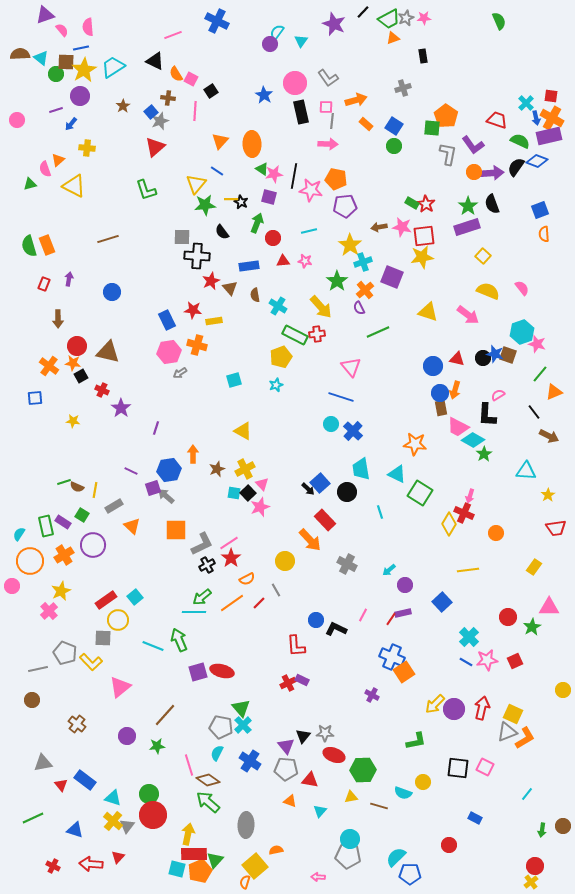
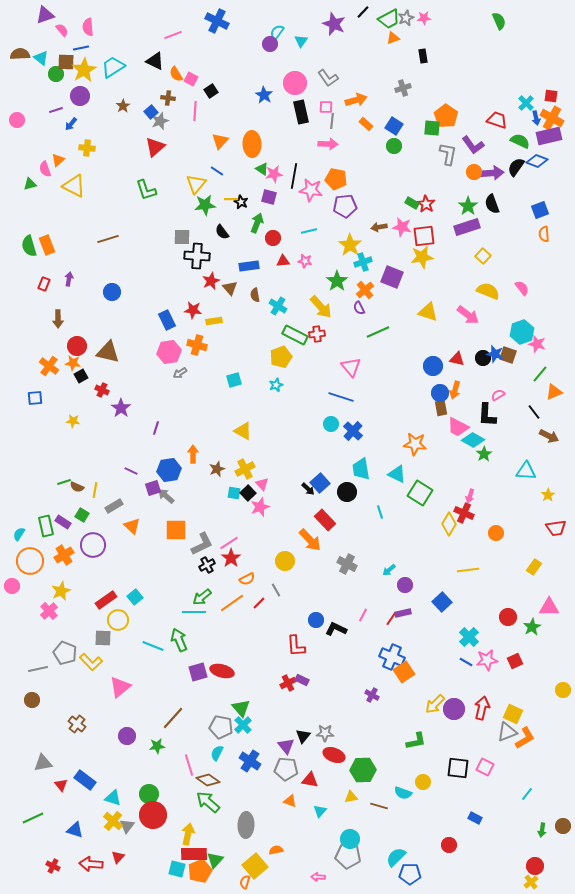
brown line at (165, 715): moved 8 px right, 3 px down
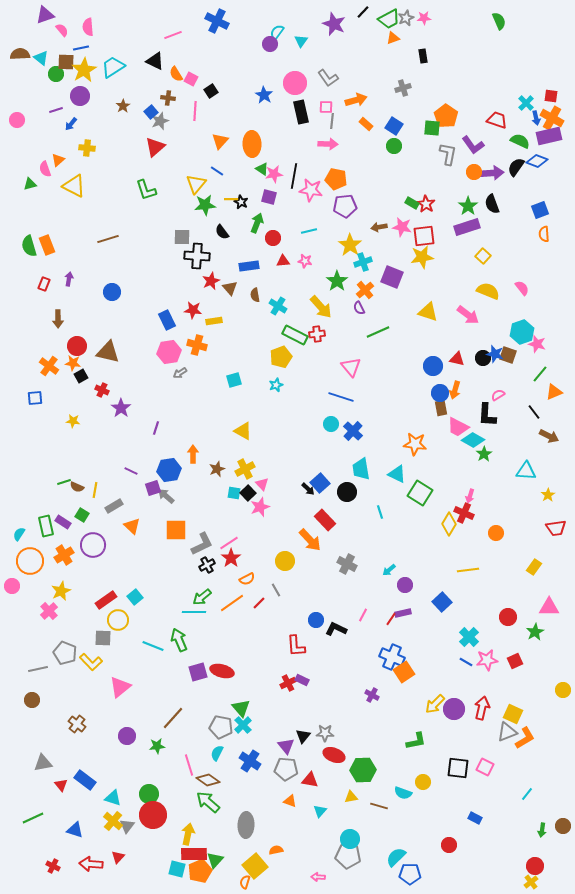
green star at (532, 627): moved 3 px right, 5 px down
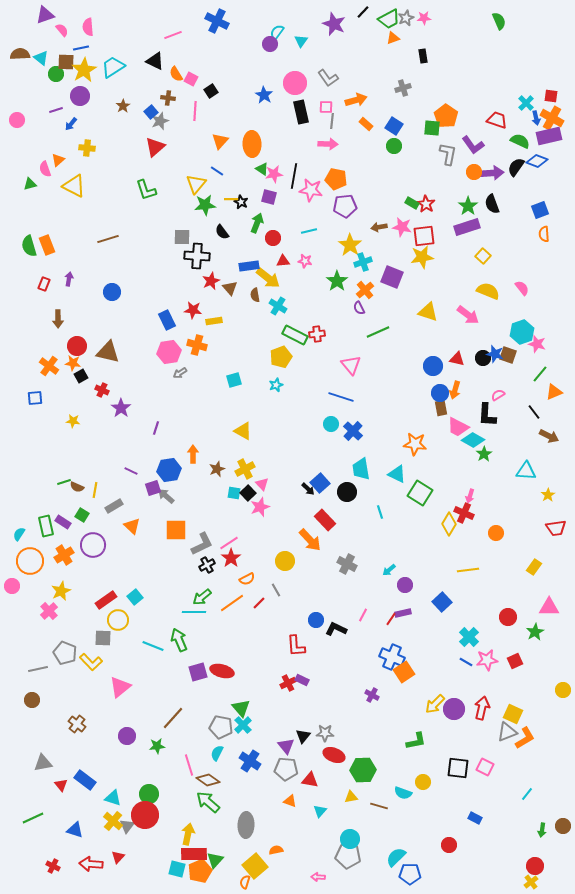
yellow arrow at (321, 307): moved 53 px left, 29 px up; rotated 10 degrees counterclockwise
pink triangle at (351, 367): moved 2 px up
red circle at (153, 815): moved 8 px left
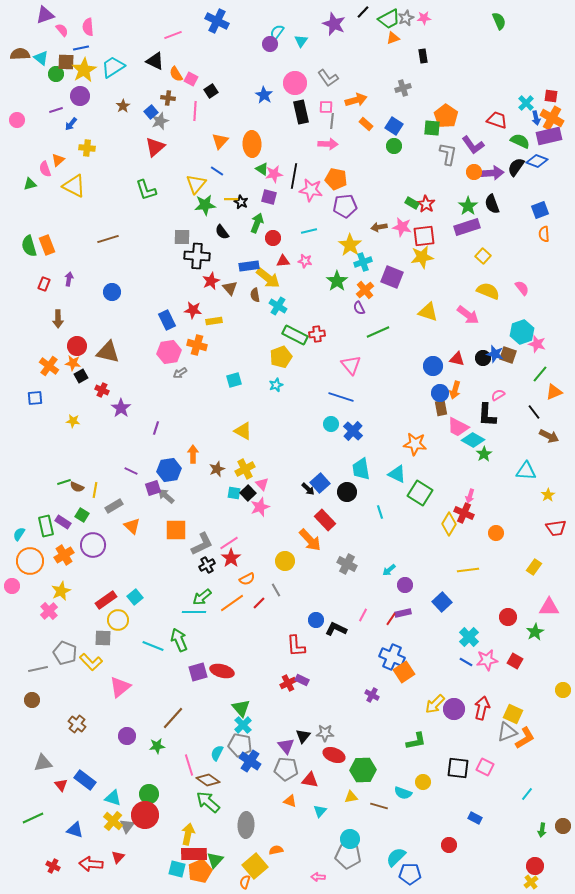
red square at (515, 661): rotated 35 degrees counterclockwise
gray pentagon at (221, 727): moved 19 px right, 18 px down
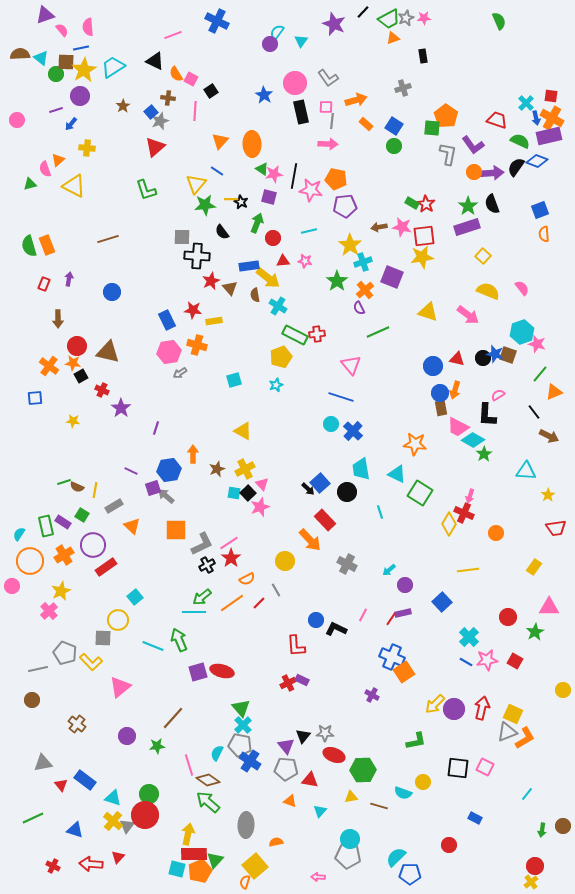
red rectangle at (106, 600): moved 33 px up
orange semicircle at (276, 850): moved 8 px up
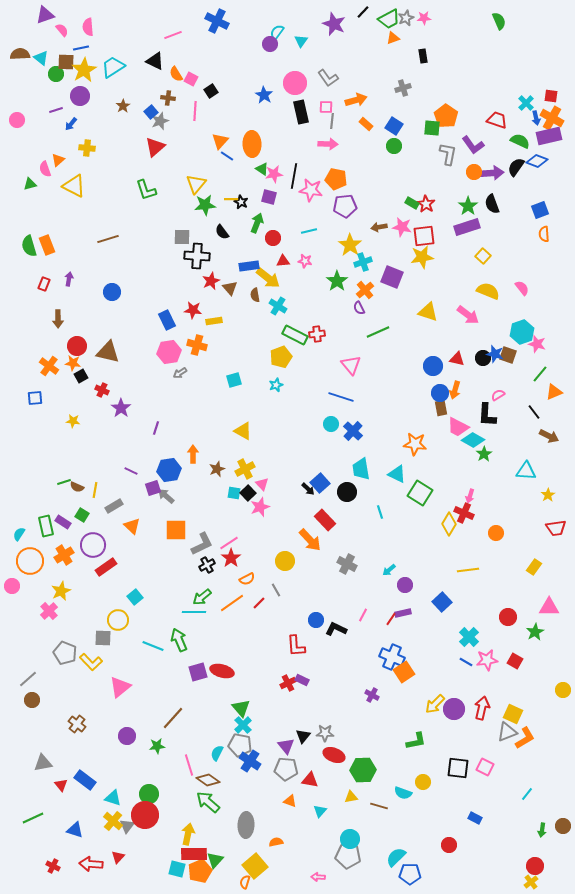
blue line at (217, 171): moved 10 px right, 15 px up
gray line at (38, 669): moved 10 px left, 10 px down; rotated 30 degrees counterclockwise
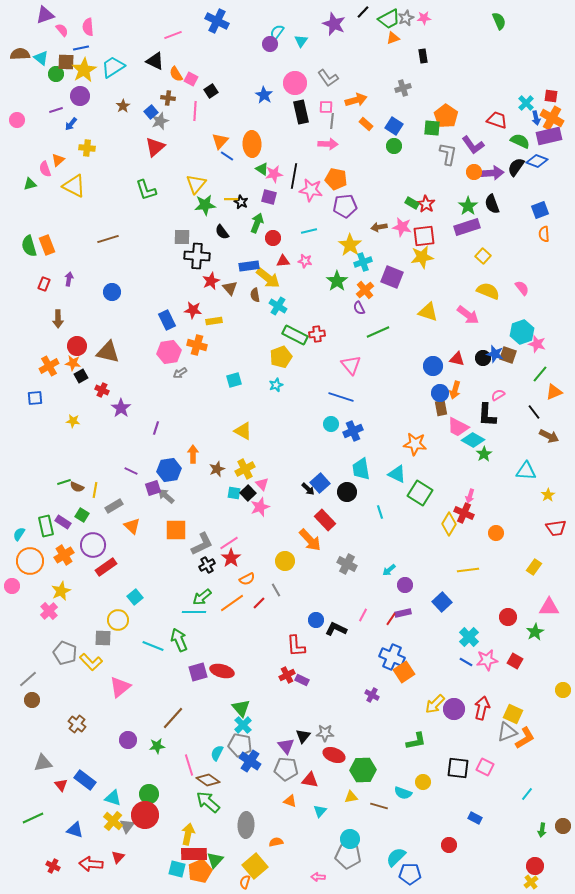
orange cross at (49, 366): rotated 24 degrees clockwise
blue cross at (353, 431): rotated 24 degrees clockwise
red cross at (288, 683): moved 1 px left, 8 px up
purple circle at (127, 736): moved 1 px right, 4 px down
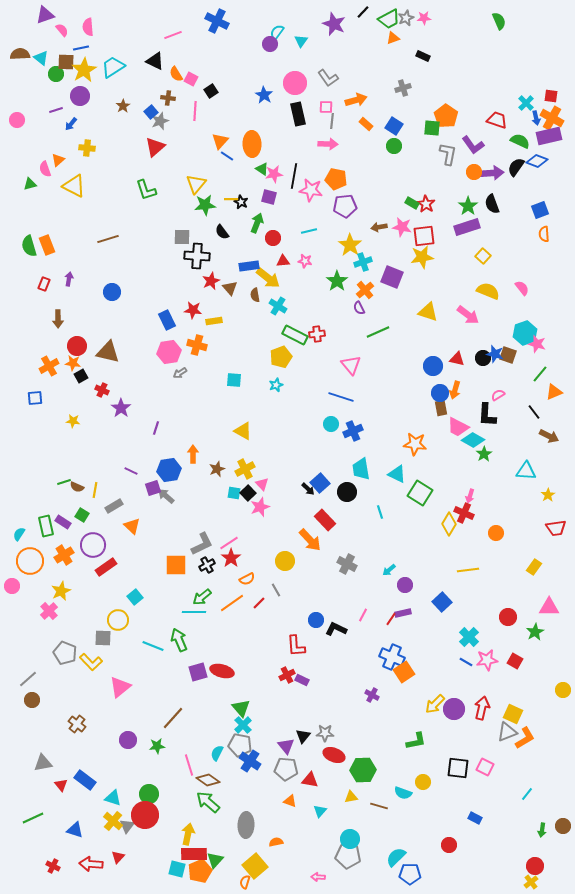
black rectangle at (423, 56): rotated 56 degrees counterclockwise
black rectangle at (301, 112): moved 3 px left, 2 px down
cyan hexagon at (522, 332): moved 3 px right, 1 px down
cyan square at (234, 380): rotated 21 degrees clockwise
orange square at (176, 530): moved 35 px down
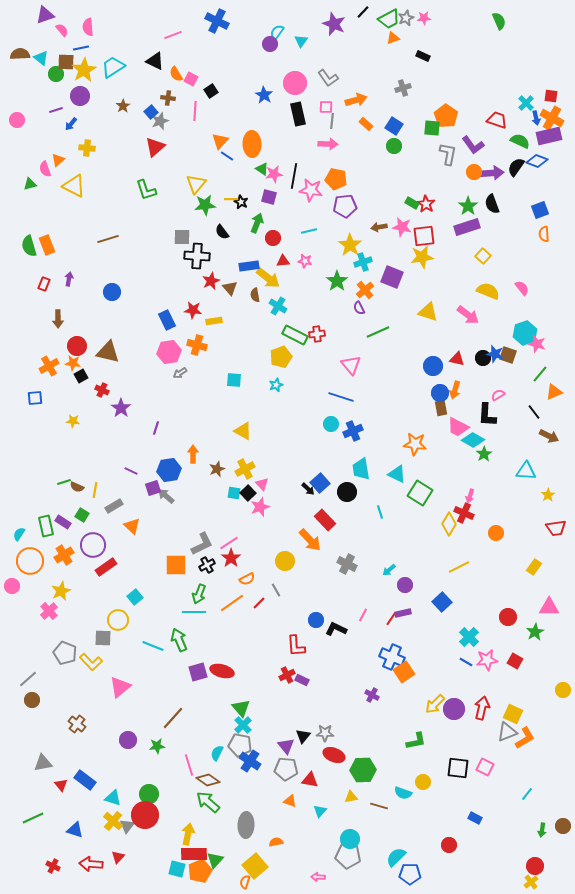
yellow line at (468, 570): moved 9 px left, 3 px up; rotated 20 degrees counterclockwise
green arrow at (202, 597): moved 3 px left, 3 px up; rotated 30 degrees counterclockwise
